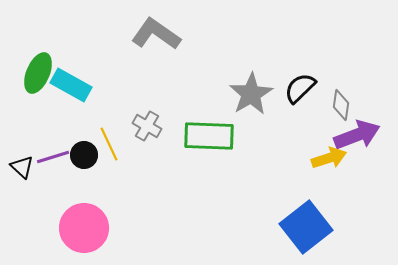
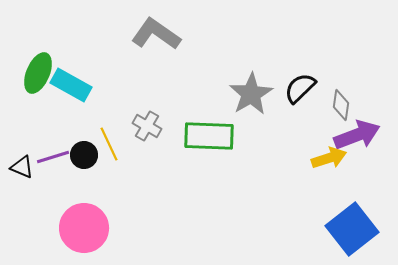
black triangle: rotated 20 degrees counterclockwise
blue square: moved 46 px right, 2 px down
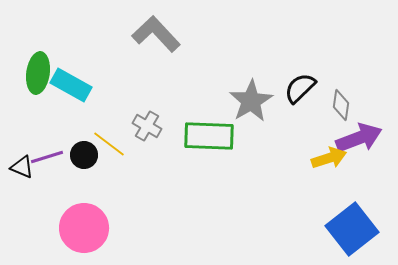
gray L-shape: rotated 12 degrees clockwise
green ellipse: rotated 15 degrees counterclockwise
gray star: moved 7 px down
purple arrow: moved 2 px right, 3 px down
yellow line: rotated 28 degrees counterclockwise
purple line: moved 6 px left
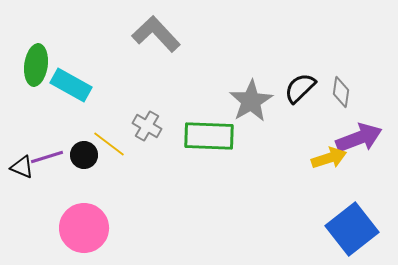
green ellipse: moved 2 px left, 8 px up
gray diamond: moved 13 px up
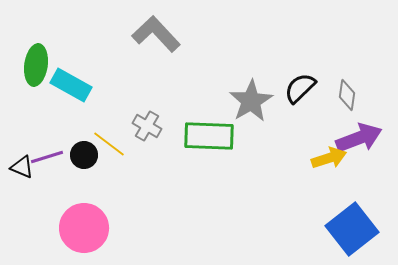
gray diamond: moved 6 px right, 3 px down
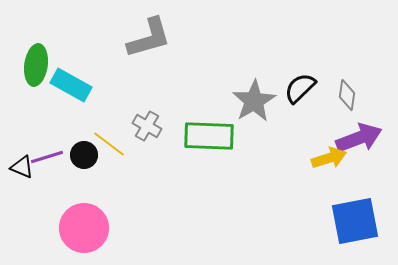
gray L-shape: moved 7 px left, 4 px down; rotated 117 degrees clockwise
gray star: moved 3 px right
blue square: moved 3 px right, 8 px up; rotated 27 degrees clockwise
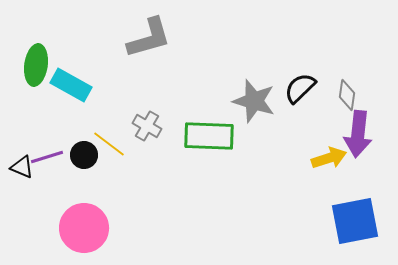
gray star: rotated 24 degrees counterclockwise
purple arrow: moved 1 px left, 4 px up; rotated 117 degrees clockwise
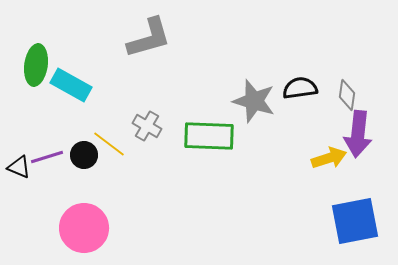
black semicircle: rotated 36 degrees clockwise
black triangle: moved 3 px left
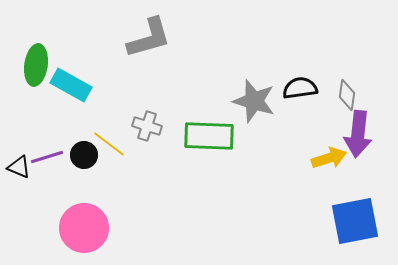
gray cross: rotated 12 degrees counterclockwise
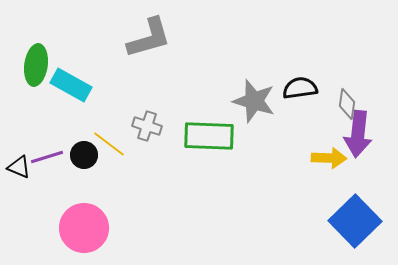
gray diamond: moved 9 px down
yellow arrow: rotated 20 degrees clockwise
blue square: rotated 33 degrees counterclockwise
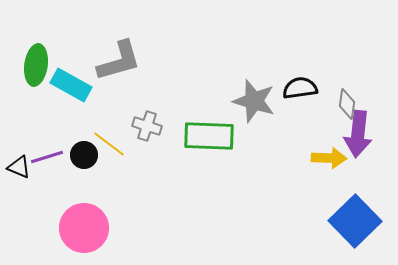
gray L-shape: moved 30 px left, 23 px down
